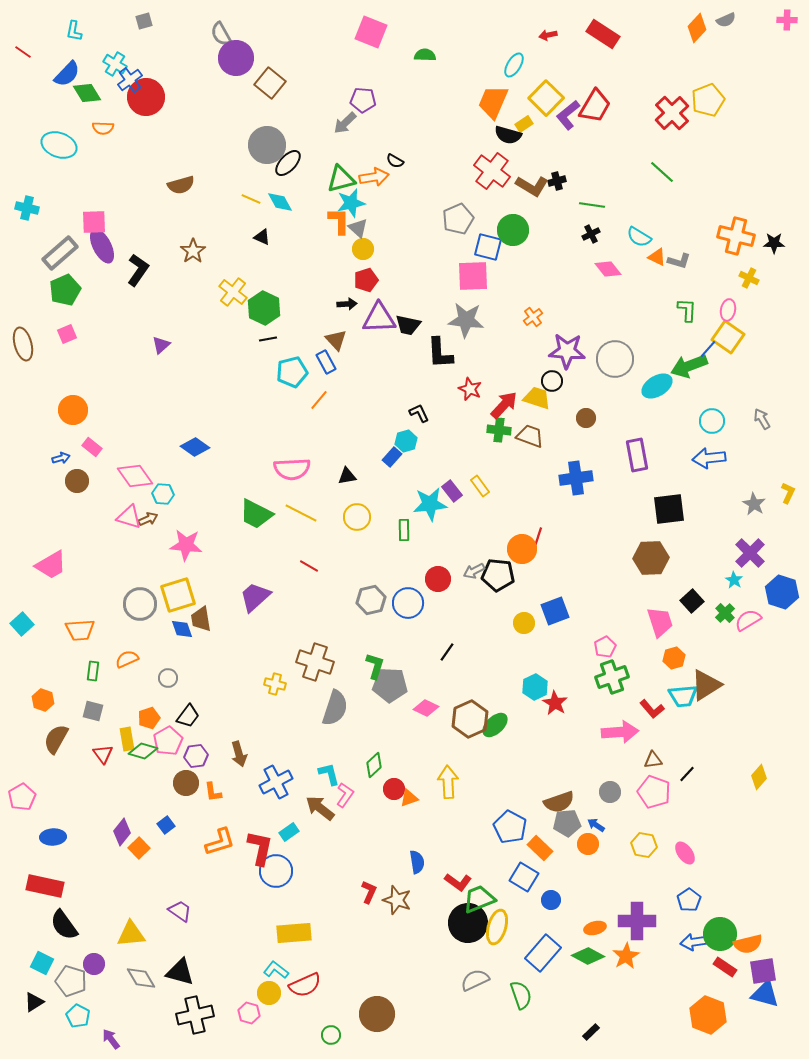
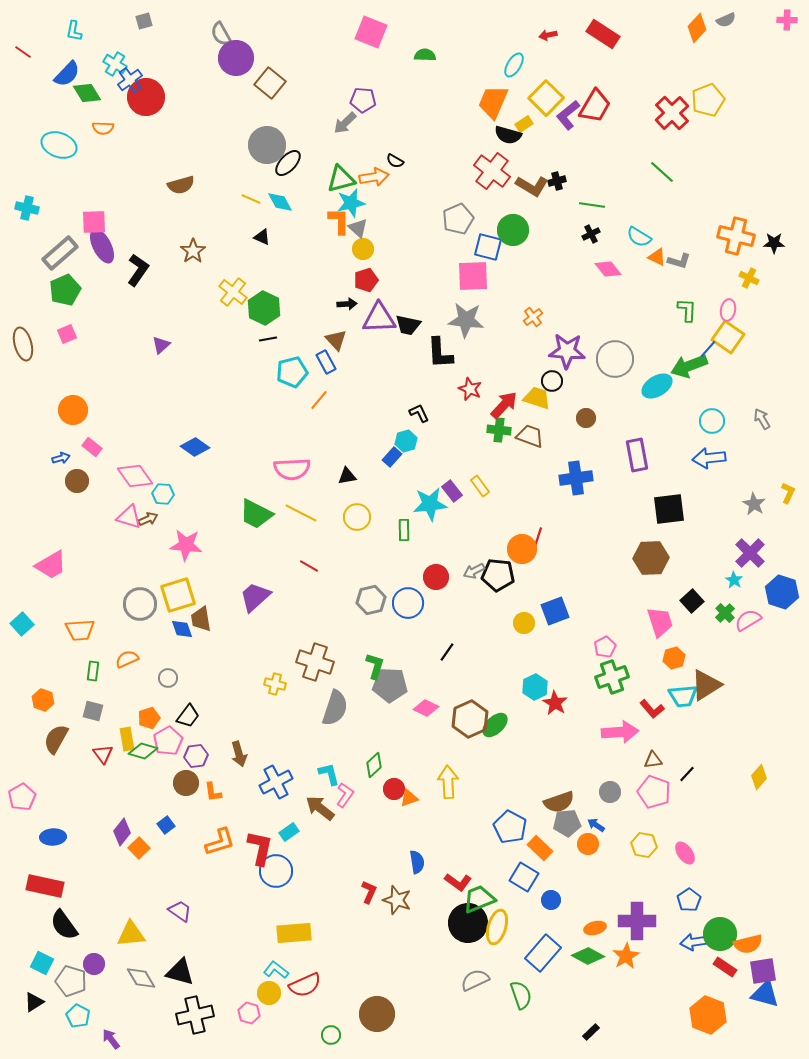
red circle at (438, 579): moved 2 px left, 2 px up
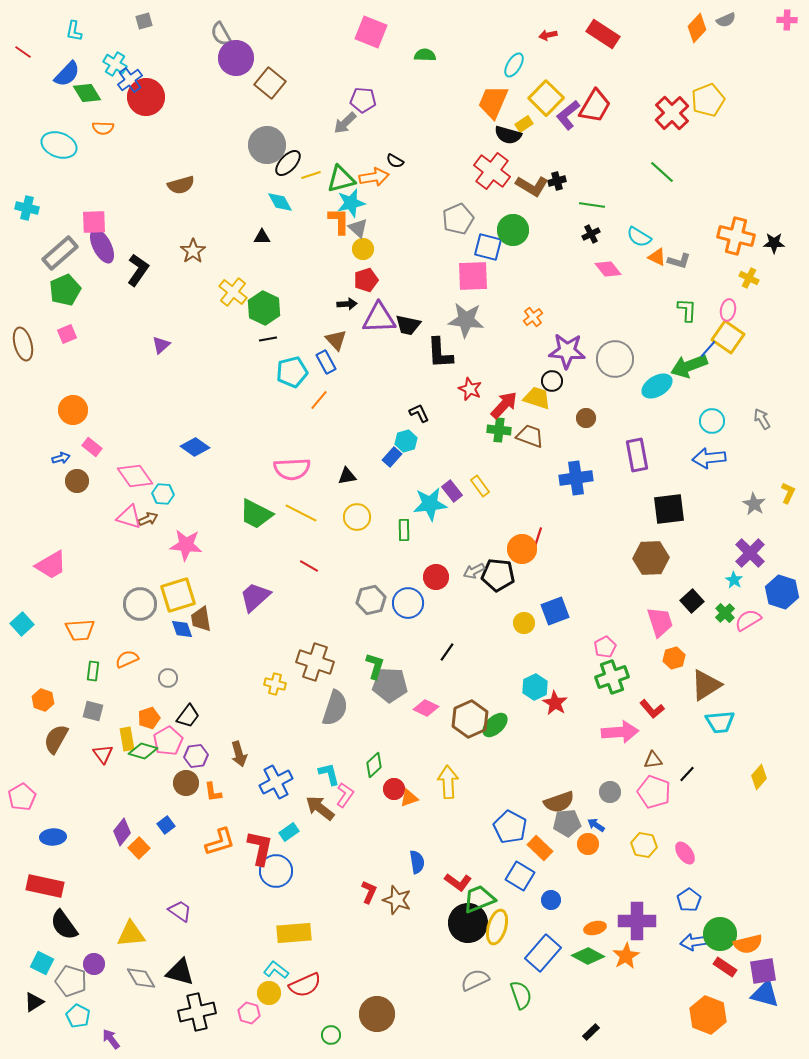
yellow line at (251, 199): moved 60 px right, 24 px up; rotated 42 degrees counterclockwise
black triangle at (262, 237): rotated 24 degrees counterclockwise
cyan trapezoid at (683, 696): moved 37 px right, 26 px down
blue square at (524, 877): moved 4 px left, 1 px up
black cross at (195, 1015): moved 2 px right, 3 px up
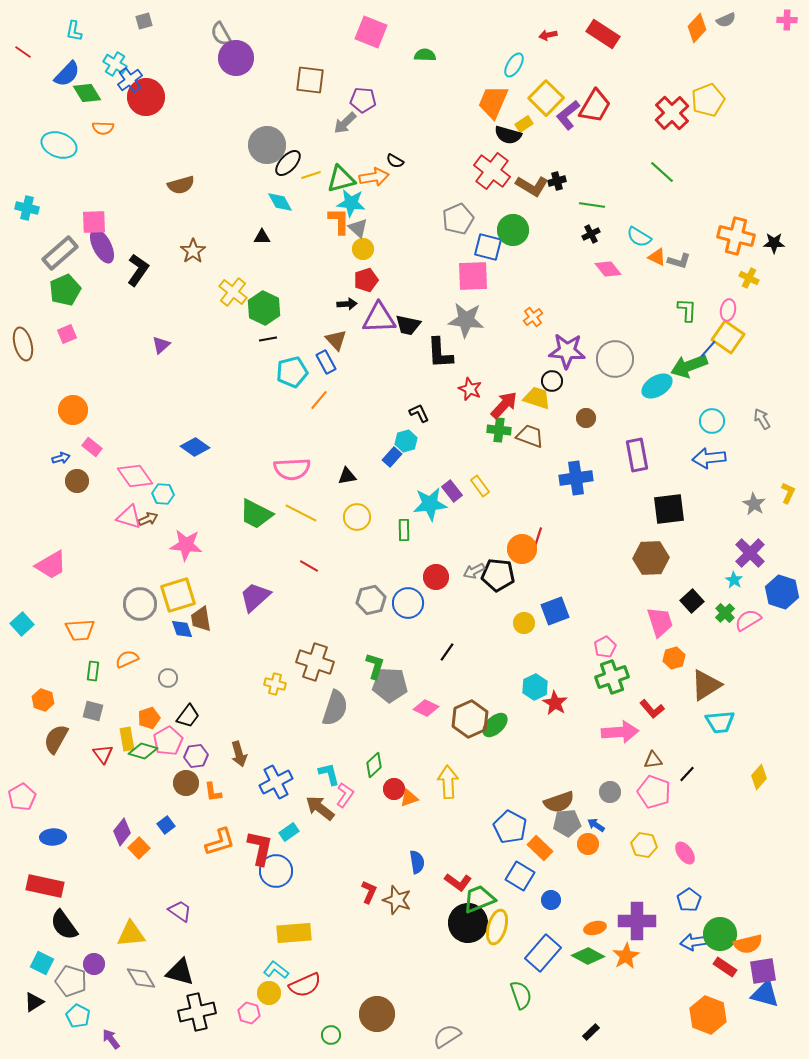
brown square at (270, 83): moved 40 px right, 3 px up; rotated 32 degrees counterclockwise
cyan star at (351, 203): rotated 20 degrees clockwise
gray semicircle at (475, 980): moved 28 px left, 56 px down; rotated 8 degrees counterclockwise
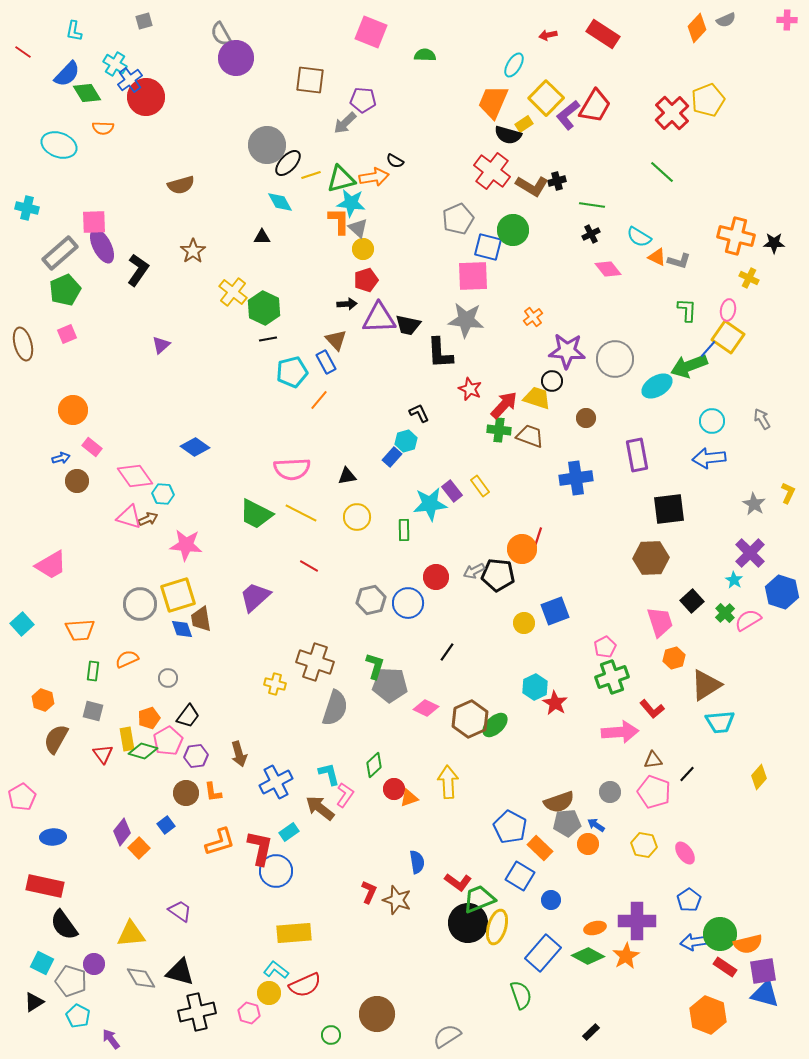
brown circle at (186, 783): moved 10 px down
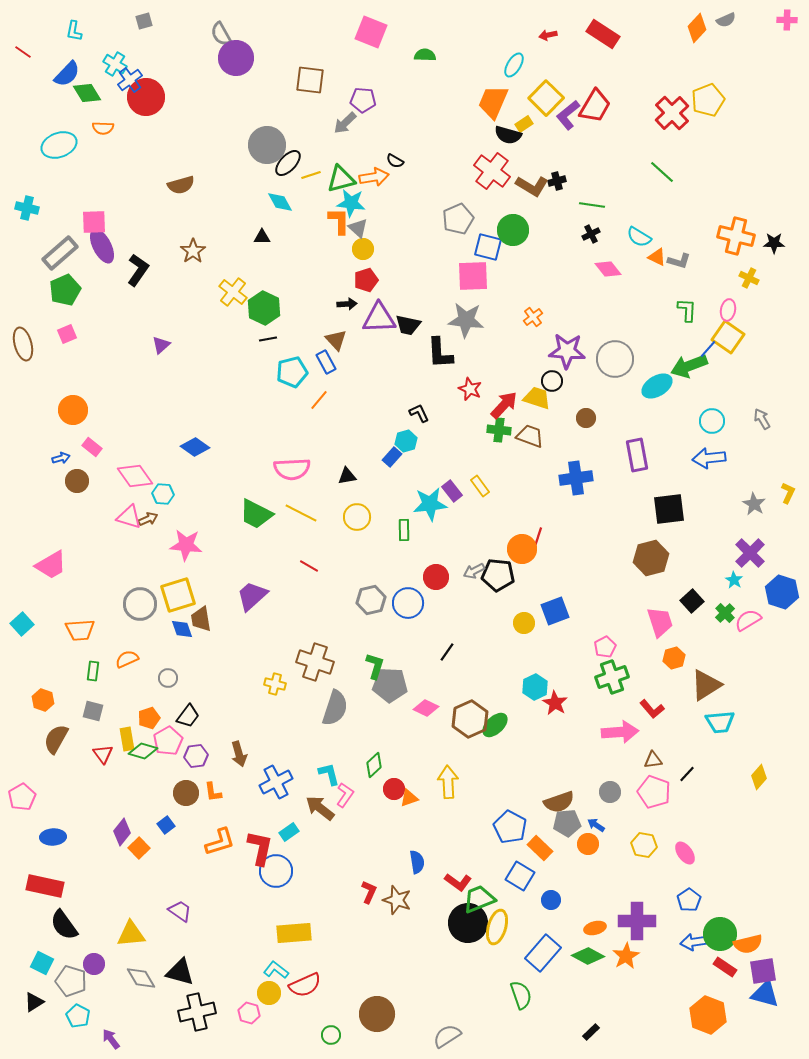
cyan ellipse at (59, 145): rotated 40 degrees counterclockwise
brown hexagon at (651, 558): rotated 12 degrees counterclockwise
purple trapezoid at (255, 597): moved 3 px left, 1 px up
